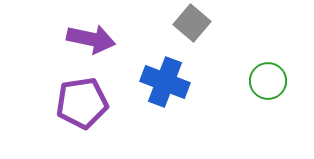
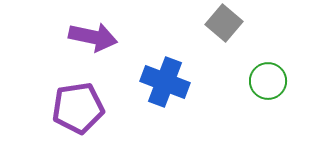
gray square: moved 32 px right
purple arrow: moved 2 px right, 2 px up
purple pentagon: moved 4 px left, 5 px down
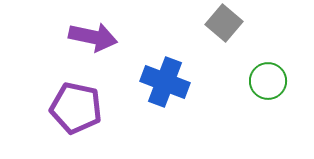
purple pentagon: moved 2 px left; rotated 21 degrees clockwise
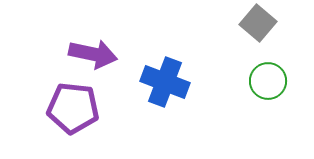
gray square: moved 34 px right
purple arrow: moved 17 px down
purple pentagon: moved 3 px left; rotated 6 degrees counterclockwise
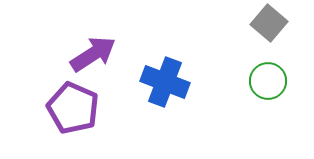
gray square: moved 11 px right
purple arrow: rotated 45 degrees counterclockwise
purple pentagon: rotated 18 degrees clockwise
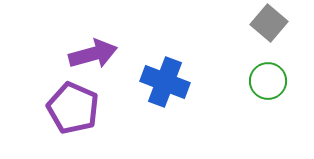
purple arrow: rotated 18 degrees clockwise
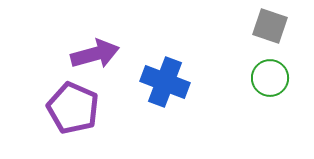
gray square: moved 1 px right, 3 px down; rotated 21 degrees counterclockwise
purple arrow: moved 2 px right
green circle: moved 2 px right, 3 px up
